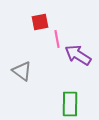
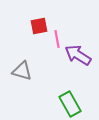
red square: moved 1 px left, 4 px down
gray triangle: rotated 20 degrees counterclockwise
green rectangle: rotated 30 degrees counterclockwise
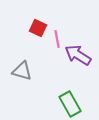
red square: moved 1 px left, 2 px down; rotated 36 degrees clockwise
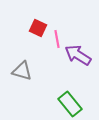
green rectangle: rotated 10 degrees counterclockwise
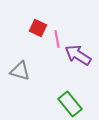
gray triangle: moved 2 px left
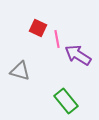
green rectangle: moved 4 px left, 3 px up
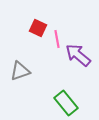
purple arrow: rotated 8 degrees clockwise
gray triangle: rotated 35 degrees counterclockwise
green rectangle: moved 2 px down
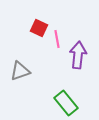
red square: moved 1 px right
purple arrow: rotated 56 degrees clockwise
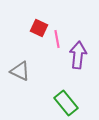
gray triangle: rotated 45 degrees clockwise
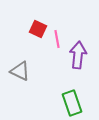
red square: moved 1 px left, 1 px down
green rectangle: moved 6 px right; rotated 20 degrees clockwise
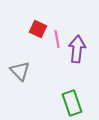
purple arrow: moved 1 px left, 6 px up
gray triangle: rotated 20 degrees clockwise
